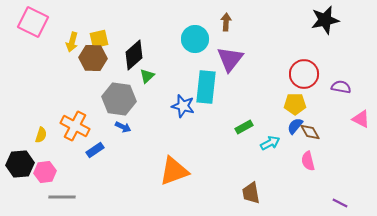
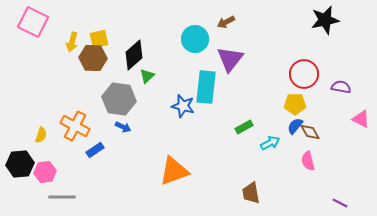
brown arrow: rotated 120 degrees counterclockwise
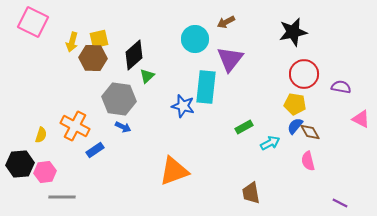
black star: moved 32 px left, 12 px down
yellow pentagon: rotated 10 degrees clockwise
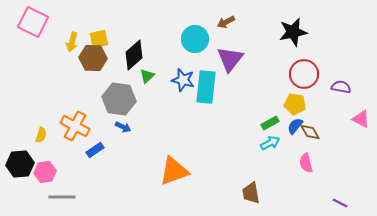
blue star: moved 26 px up
green rectangle: moved 26 px right, 4 px up
pink semicircle: moved 2 px left, 2 px down
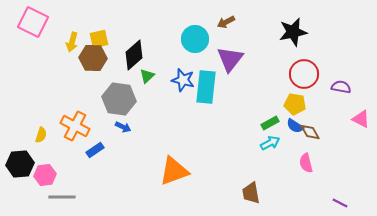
blue semicircle: rotated 96 degrees counterclockwise
pink hexagon: moved 3 px down
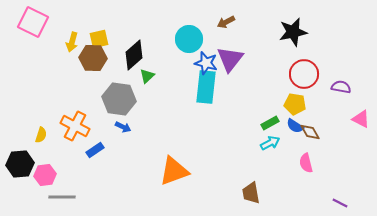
cyan circle: moved 6 px left
blue star: moved 23 px right, 17 px up
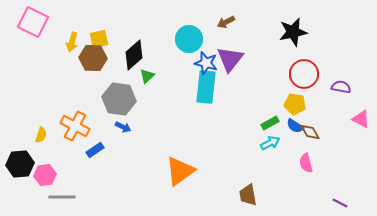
orange triangle: moved 6 px right; rotated 16 degrees counterclockwise
brown trapezoid: moved 3 px left, 2 px down
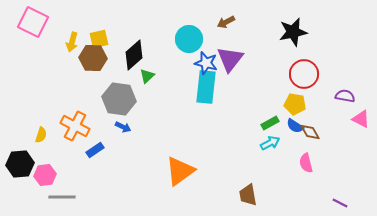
purple semicircle: moved 4 px right, 9 px down
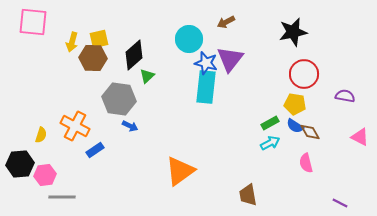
pink square: rotated 20 degrees counterclockwise
pink triangle: moved 1 px left, 18 px down
blue arrow: moved 7 px right, 1 px up
